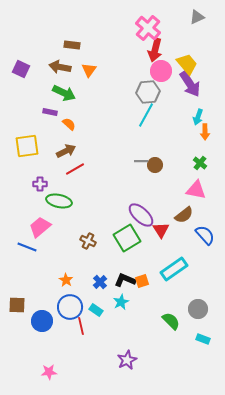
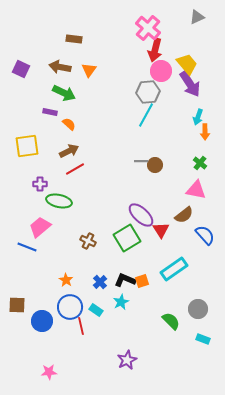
brown rectangle at (72, 45): moved 2 px right, 6 px up
brown arrow at (66, 151): moved 3 px right
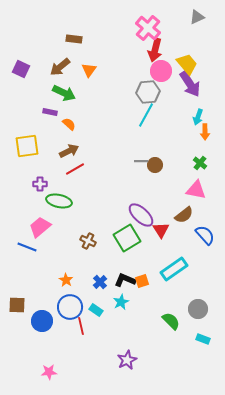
brown arrow at (60, 67): rotated 50 degrees counterclockwise
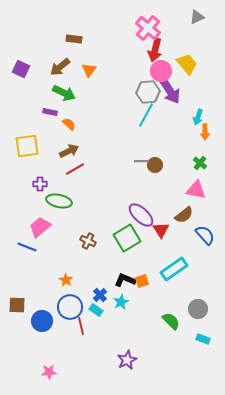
purple arrow at (190, 84): moved 20 px left, 7 px down
blue cross at (100, 282): moved 13 px down
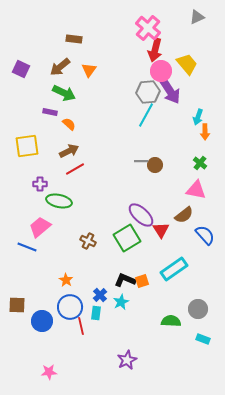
cyan rectangle at (96, 310): moved 3 px down; rotated 64 degrees clockwise
green semicircle at (171, 321): rotated 42 degrees counterclockwise
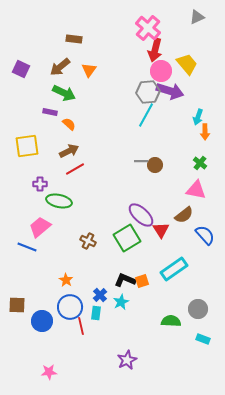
purple arrow at (170, 91): rotated 40 degrees counterclockwise
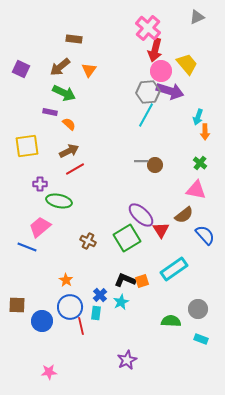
cyan rectangle at (203, 339): moved 2 px left
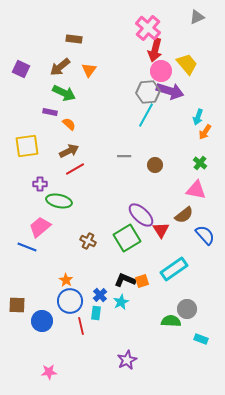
orange arrow at (205, 132): rotated 35 degrees clockwise
gray line at (141, 161): moved 17 px left, 5 px up
blue circle at (70, 307): moved 6 px up
gray circle at (198, 309): moved 11 px left
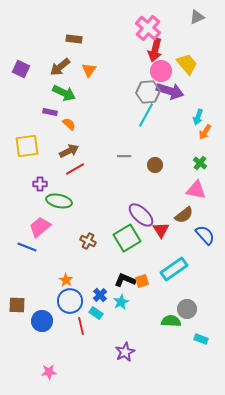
cyan rectangle at (96, 313): rotated 64 degrees counterclockwise
purple star at (127, 360): moved 2 px left, 8 px up
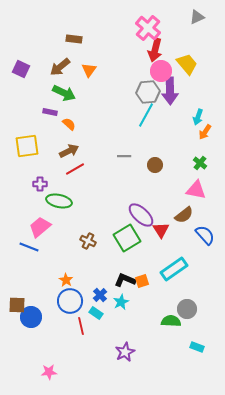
purple arrow at (170, 91): rotated 72 degrees clockwise
blue line at (27, 247): moved 2 px right
blue circle at (42, 321): moved 11 px left, 4 px up
cyan rectangle at (201, 339): moved 4 px left, 8 px down
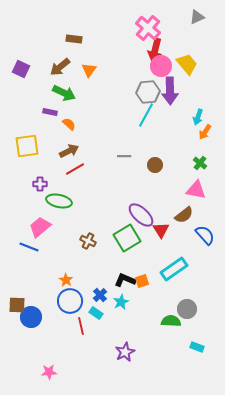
pink circle at (161, 71): moved 5 px up
